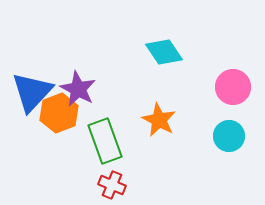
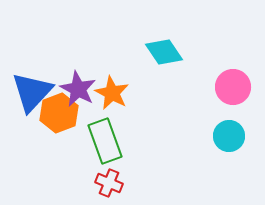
orange star: moved 47 px left, 27 px up
red cross: moved 3 px left, 2 px up
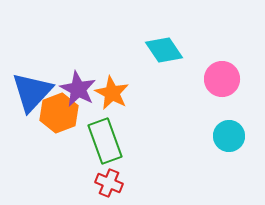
cyan diamond: moved 2 px up
pink circle: moved 11 px left, 8 px up
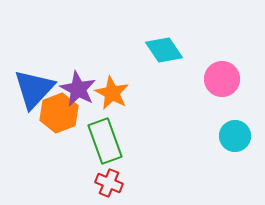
blue triangle: moved 2 px right, 3 px up
cyan circle: moved 6 px right
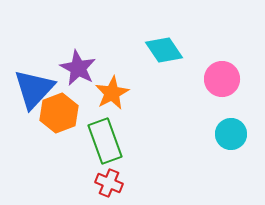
purple star: moved 21 px up
orange star: rotated 16 degrees clockwise
cyan circle: moved 4 px left, 2 px up
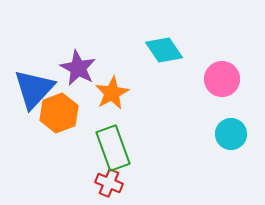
green rectangle: moved 8 px right, 7 px down
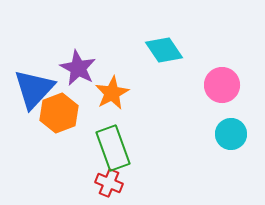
pink circle: moved 6 px down
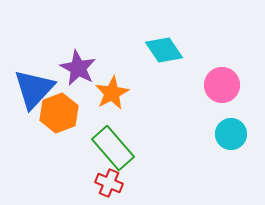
green rectangle: rotated 21 degrees counterclockwise
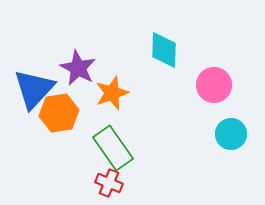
cyan diamond: rotated 36 degrees clockwise
pink circle: moved 8 px left
orange star: rotated 8 degrees clockwise
orange hexagon: rotated 12 degrees clockwise
green rectangle: rotated 6 degrees clockwise
